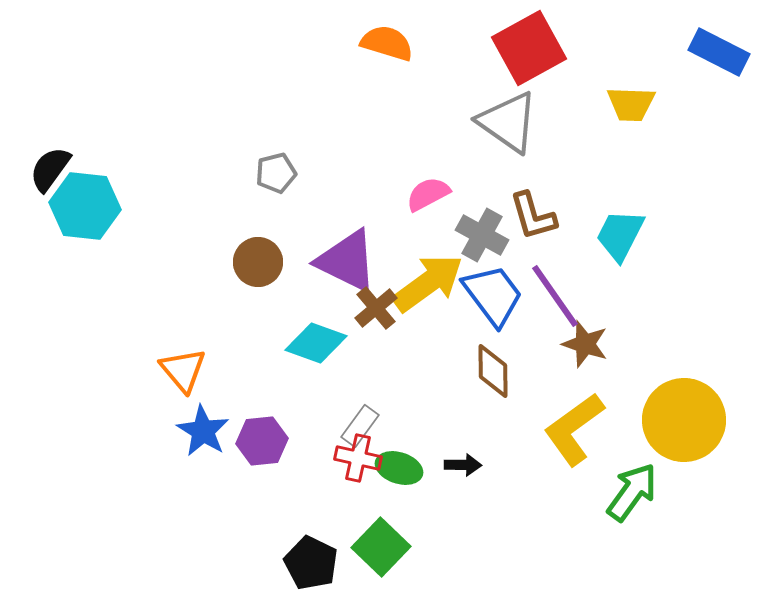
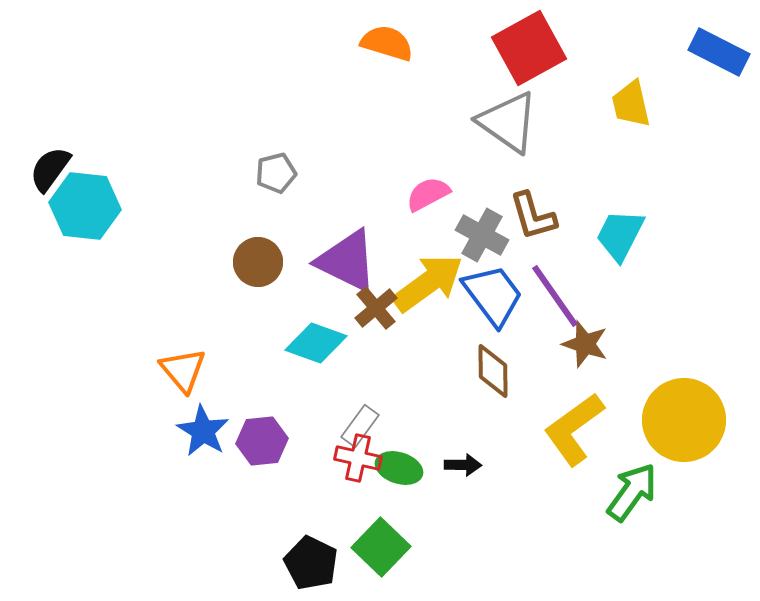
yellow trapezoid: rotated 75 degrees clockwise
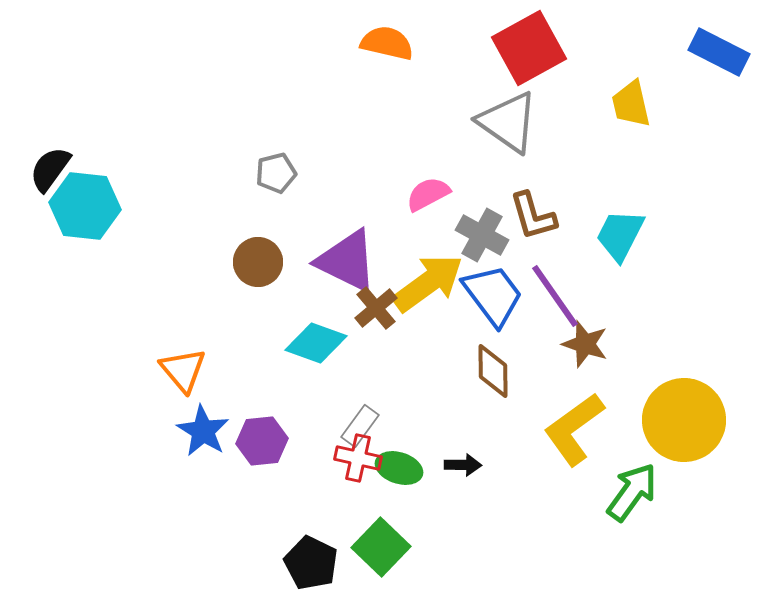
orange semicircle: rotated 4 degrees counterclockwise
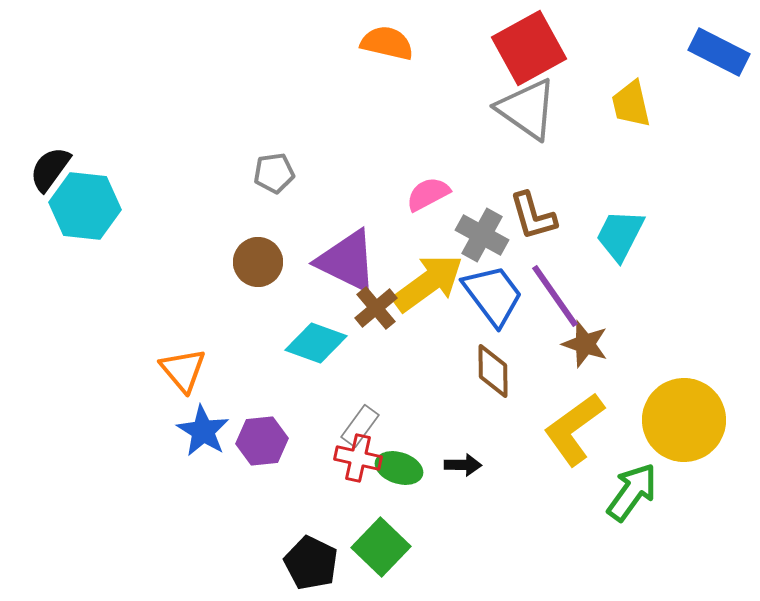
gray triangle: moved 19 px right, 13 px up
gray pentagon: moved 2 px left; rotated 6 degrees clockwise
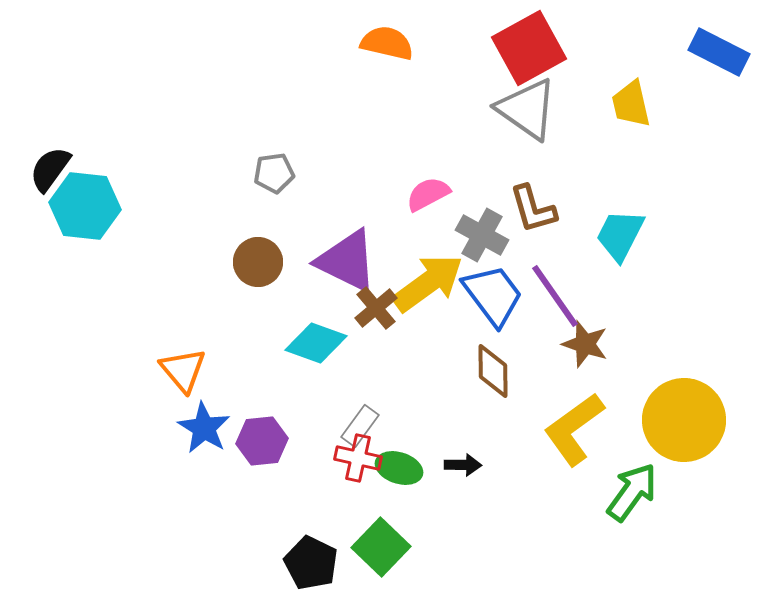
brown L-shape: moved 7 px up
blue star: moved 1 px right, 3 px up
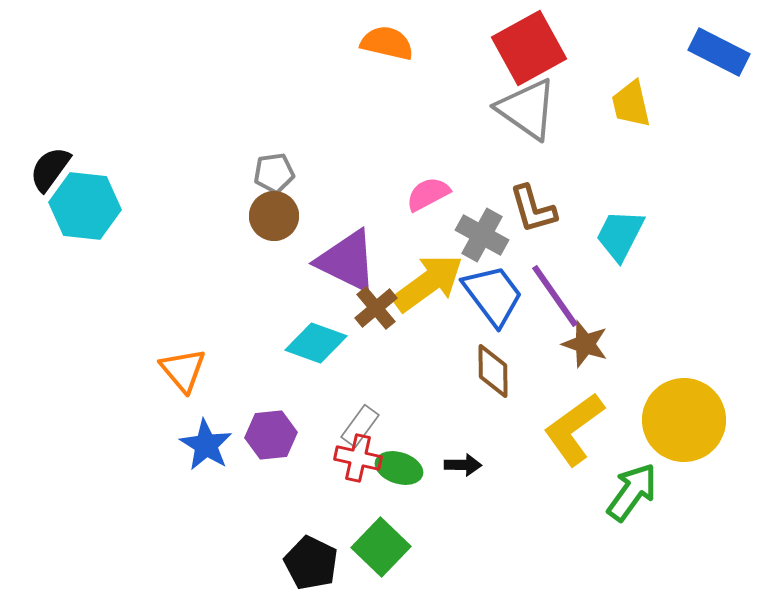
brown circle: moved 16 px right, 46 px up
blue star: moved 2 px right, 17 px down
purple hexagon: moved 9 px right, 6 px up
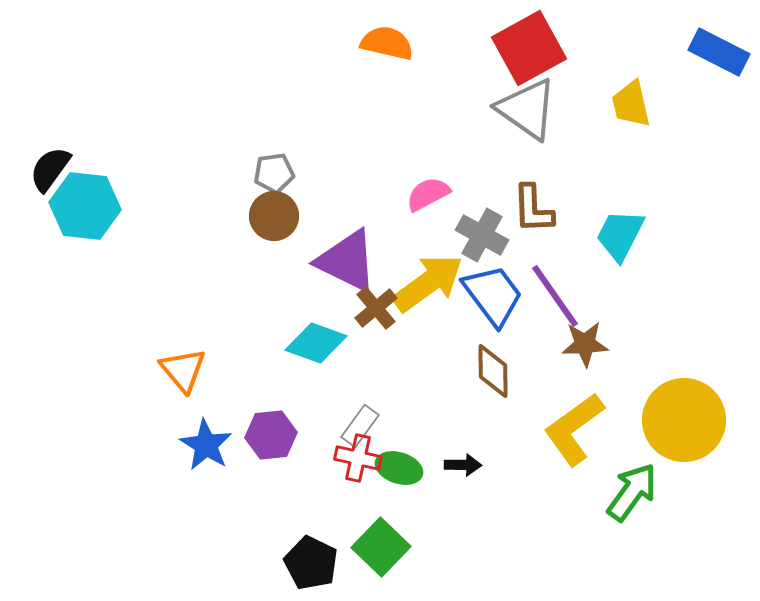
brown L-shape: rotated 14 degrees clockwise
brown star: rotated 21 degrees counterclockwise
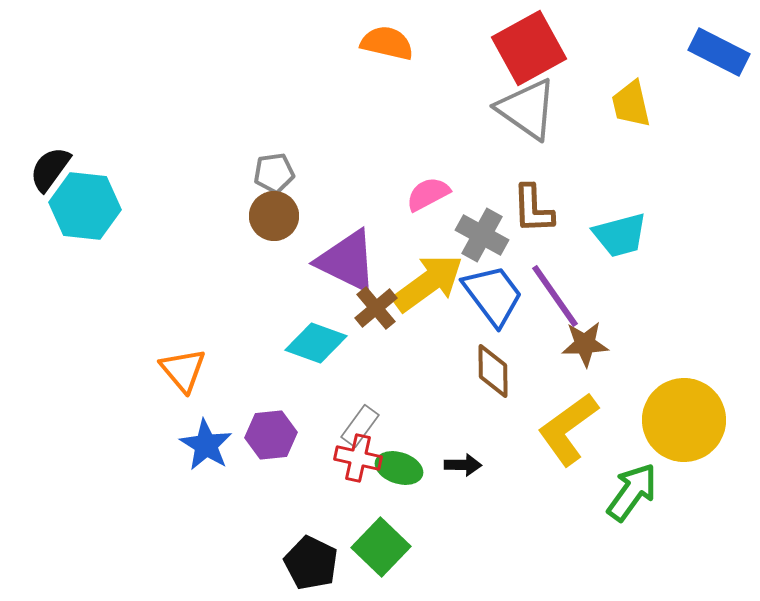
cyan trapezoid: rotated 132 degrees counterclockwise
yellow L-shape: moved 6 px left
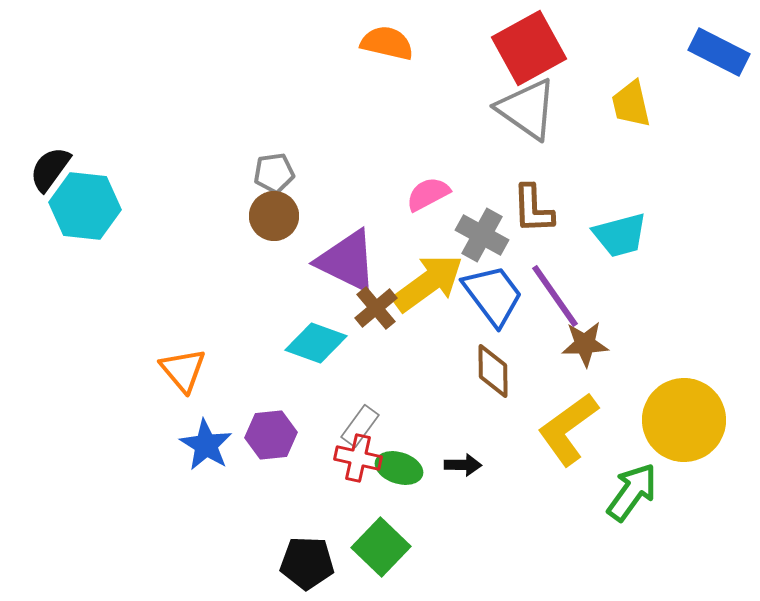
black pentagon: moved 4 px left; rotated 24 degrees counterclockwise
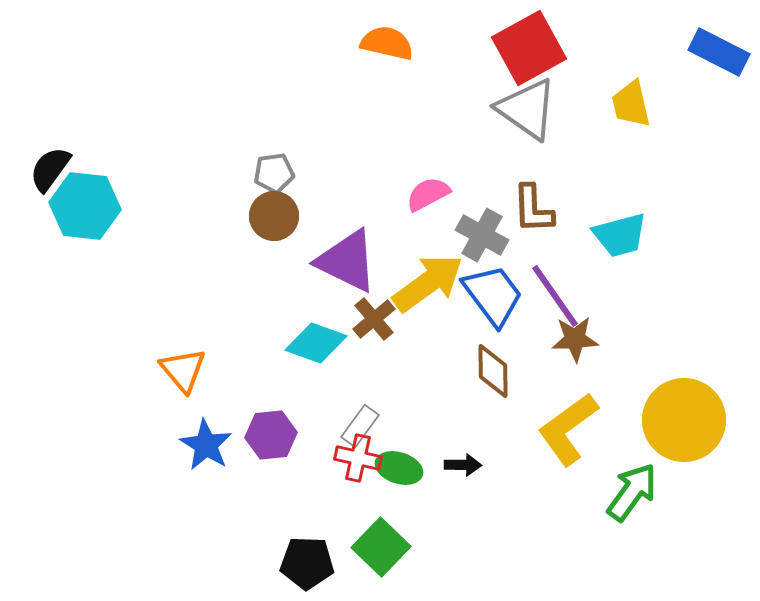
brown cross: moved 2 px left, 11 px down
brown star: moved 10 px left, 5 px up
